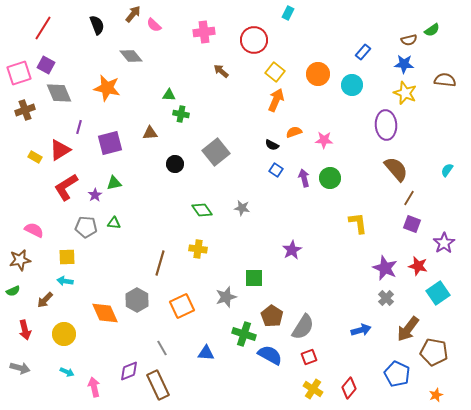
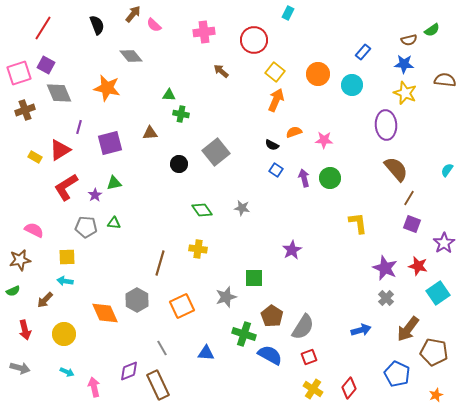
black circle at (175, 164): moved 4 px right
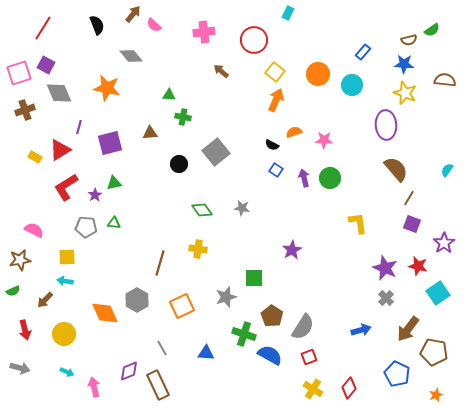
green cross at (181, 114): moved 2 px right, 3 px down
